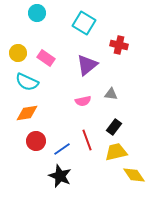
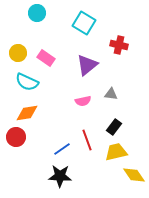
red circle: moved 20 px left, 4 px up
black star: rotated 20 degrees counterclockwise
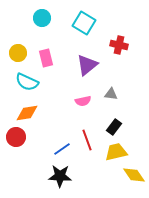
cyan circle: moved 5 px right, 5 px down
pink rectangle: rotated 42 degrees clockwise
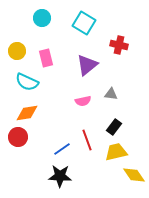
yellow circle: moved 1 px left, 2 px up
red circle: moved 2 px right
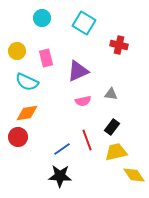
purple triangle: moved 9 px left, 6 px down; rotated 15 degrees clockwise
black rectangle: moved 2 px left
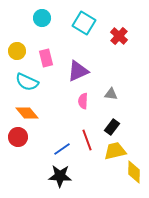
red cross: moved 9 px up; rotated 30 degrees clockwise
pink semicircle: rotated 105 degrees clockwise
orange diamond: rotated 60 degrees clockwise
yellow trapezoid: moved 1 px left, 1 px up
yellow diamond: moved 3 px up; rotated 35 degrees clockwise
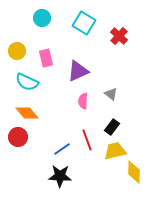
gray triangle: rotated 32 degrees clockwise
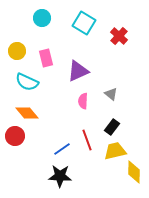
red circle: moved 3 px left, 1 px up
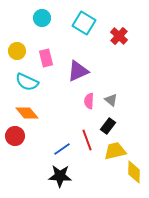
gray triangle: moved 6 px down
pink semicircle: moved 6 px right
black rectangle: moved 4 px left, 1 px up
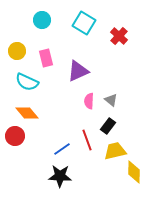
cyan circle: moved 2 px down
